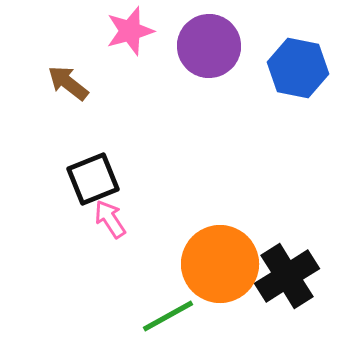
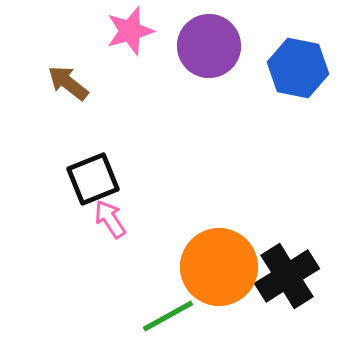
orange circle: moved 1 px left, 3 px down
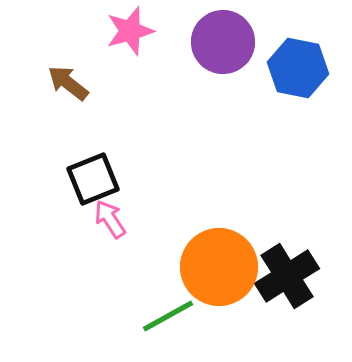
purple circle: moved 14 px right, 4 px up
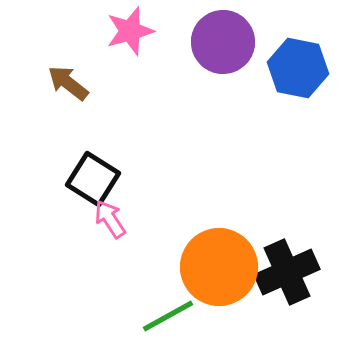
black square: rotated 36 degrees counterclockwise
black cross: moved 4 px up; rotated 8 degrees clockwise
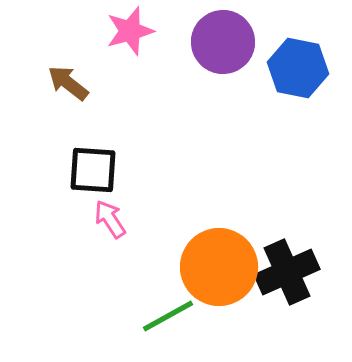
black square: moved 9 px up; rotated 28 degrees counterclockwise
